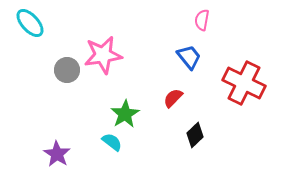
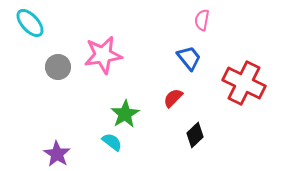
blue trapezoid: moved 1 px down
gray circle: moved 9 px left, 3 px up
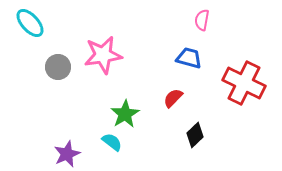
blue trapezoid: rotated 36 degrees counterclockwise
purple star: moved 10 px right; rotated 16 degrees clockwise
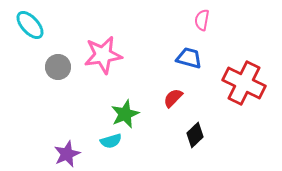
cyan ellipse: moved 2 px down
green star: rotated 8 degrees clockwise
cyan semicircle: moved 1 px left, 1 px up; rotated 125 degrees clockwise
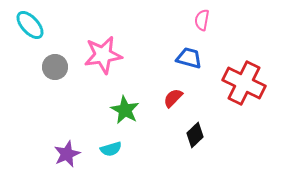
gray circle: moved 3 px left
green star: moved 4 px up; rotated 20 degrees counterclockwise
cyan semicircle: moved 8 px down
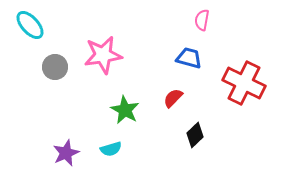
purple star: moved 1 px left, 1 px up
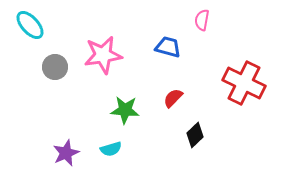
blue trapezoid: moved 21 px left, 11 px up
green star: rotated 24 degrees counterclockwise
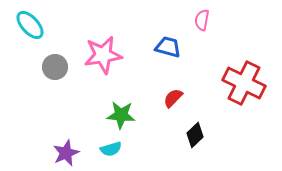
green star: moved 4 px left, 5 px down
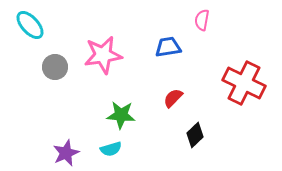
blue trapezoid: rotated 24 degrees counterclockwise
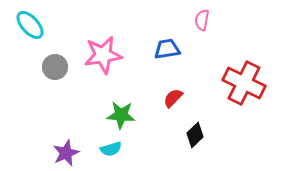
blue trapezoid: moved 1 px left, 2 px down
